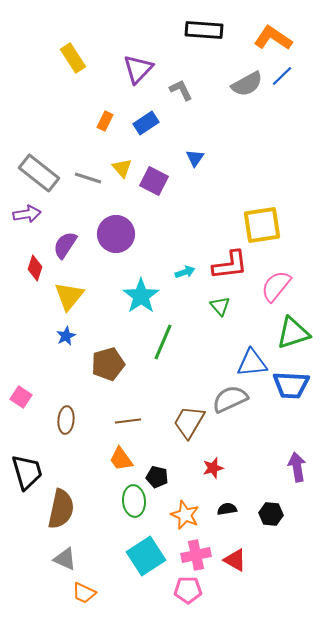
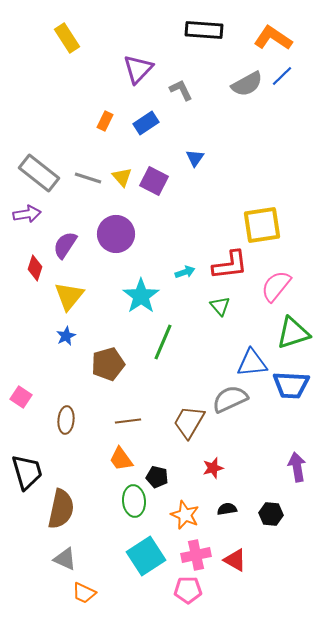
yellow rectangle at (73, 58): moved 6 px left, 20 px up
yellow triangle at (122, 168): moved 9 px down
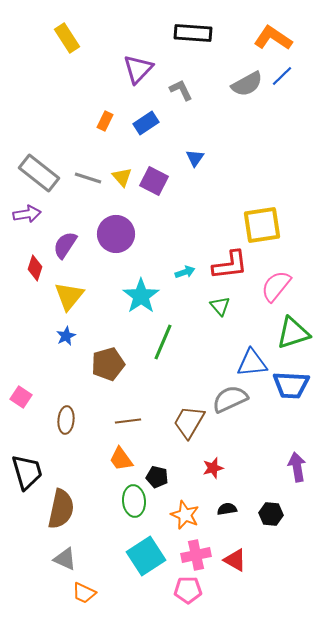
black rectangle at (204, 30): moved 11 px left, 3 px down
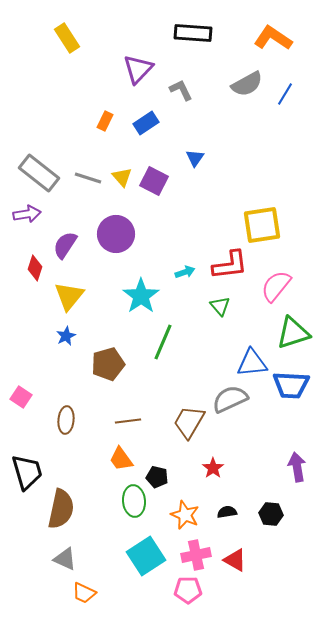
blue line at (282, 76): moved 3 px right, 18 px down; rotated 15 degrees counterclockwise
red star at (213, 468): rotated 20 degrees counterclockwise
black semicircle at (227, 509): moved 3 px down
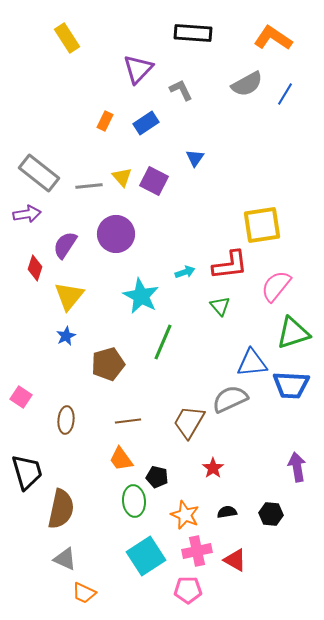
gray line at (88, 178): moved 1 px right, 8 px down; rotated 24 degrees counterclockwise
cyan star at (141, 296): rotated 9 degrees counterclockwise
pink cross at (196, 555): moved 1 px right, 4 px up
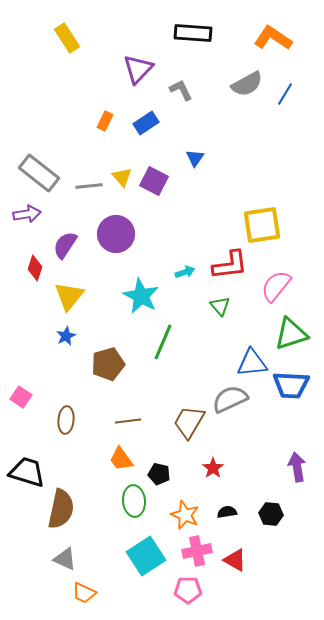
green triangle at (293, 333): moved 2 px left, 1 px down
black trapezoid at (27, 472): rotated 57 degrees counterclockwise
black pentagon at (157, 477): moved 2 px right, 3 px up
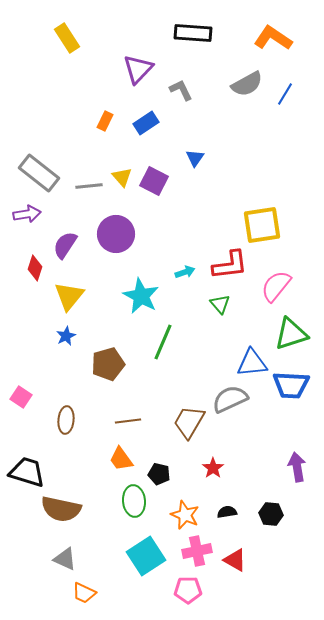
green triangle at (220, 306): moved 2 px up
brown semicircle at (61, 509): rotated 90 degrees clockwise
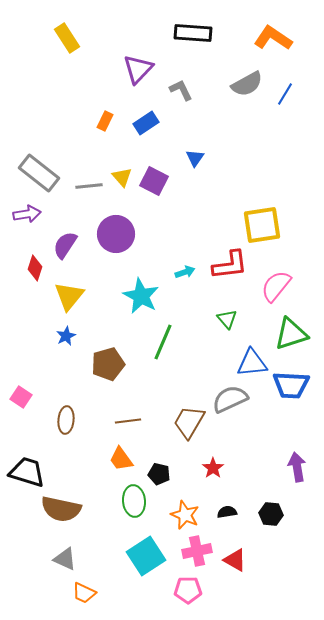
green triangle at (220, 304): moved 7 px right, 15 px down
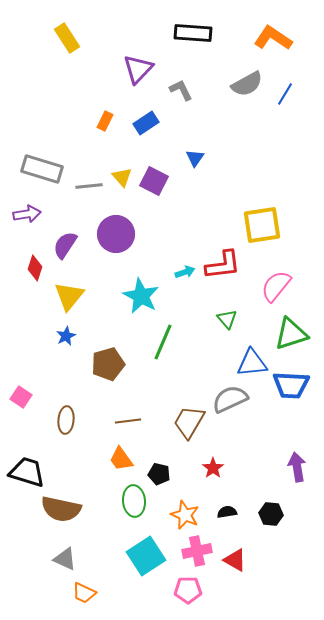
gray rectangle at (39, 173): moved 3 px right, 4 px up; rotated 21 degrees counterclockwise
red L-shape at (230, 265): moved 7 px left
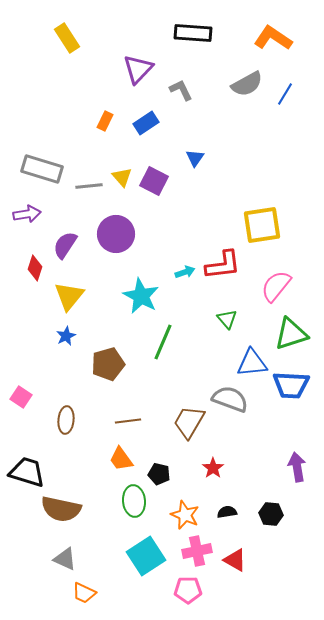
gray semicircle at (230, 399): rotated 45 degrees clockwise
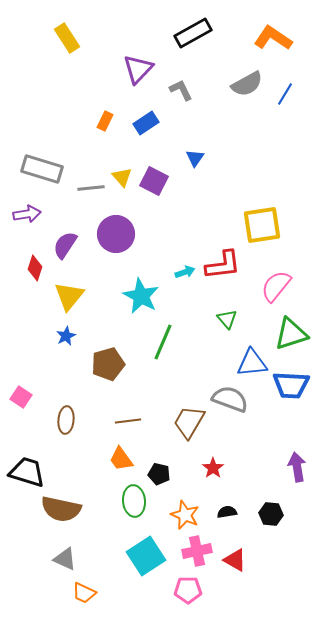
black rectangle at (193, 33): rotated 33 degrees counterclockwise
gray line at (89, 186): moved 2 px right, 2 px down
